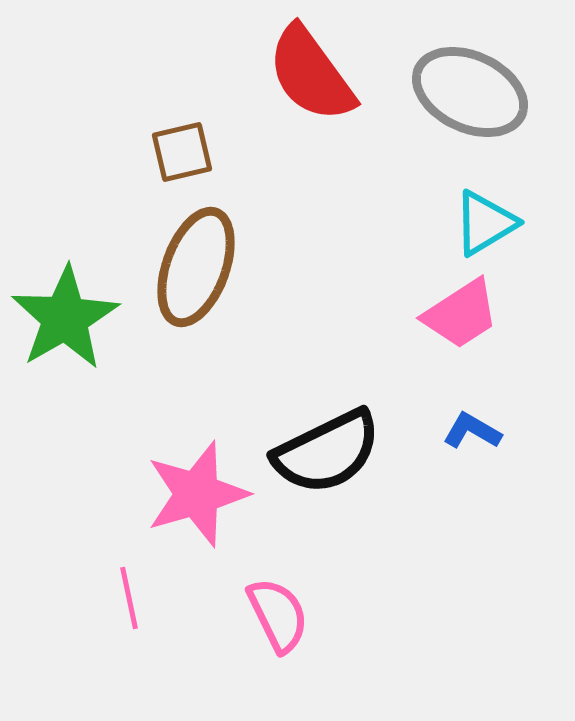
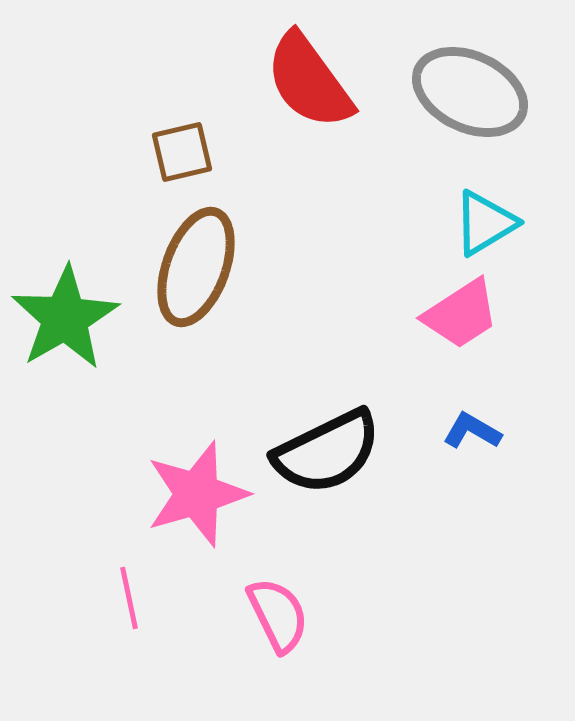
red semicircle: moved 2 px left, 7 px down
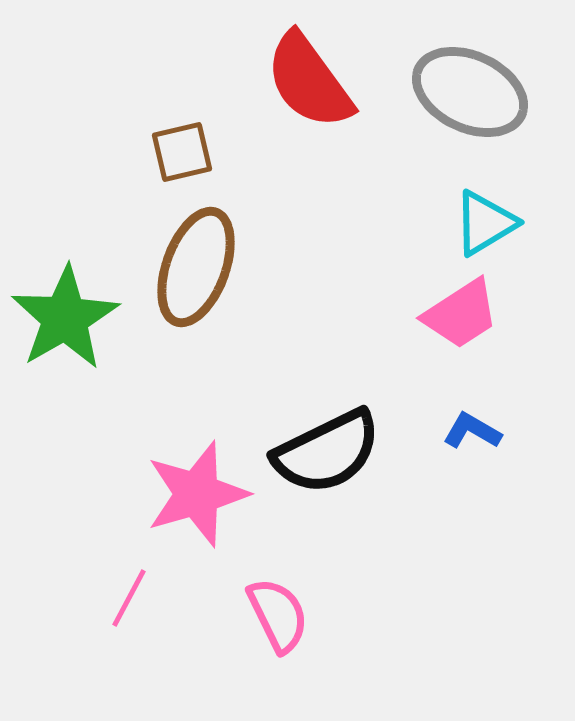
pink line: rotated 40 degrees clockwise
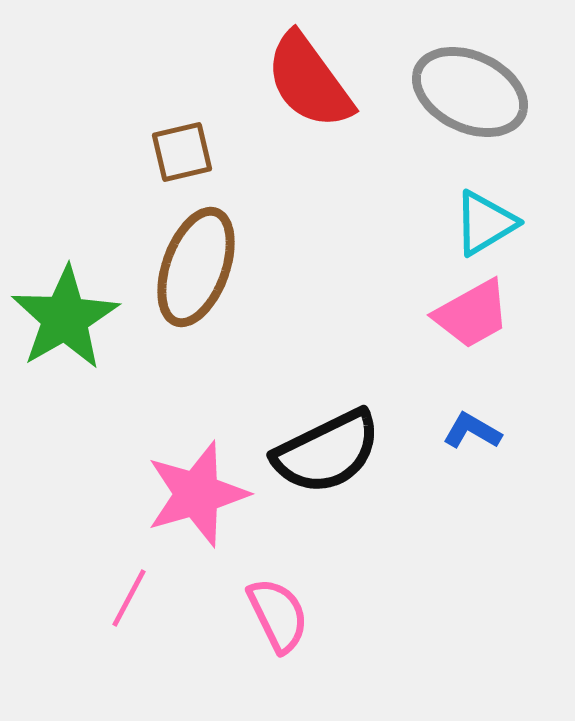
pink trapezoid: moved 11 px right; rotated 4 degrees clockwise
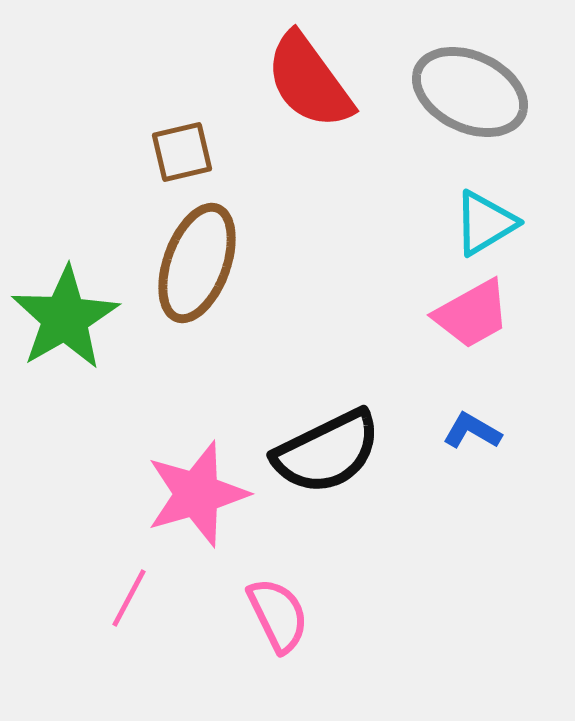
brown ellipse: moved 1 px right, 4 px up
